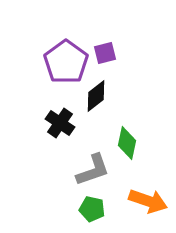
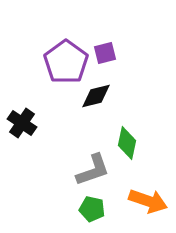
black diamond: rotated 24 degrees clockwise
black cross: moved 38 px left
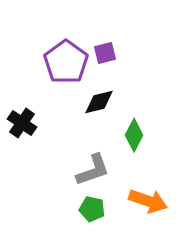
black diamond: moved 3 px right, 6 px down
green diamond: moved 7 px right, 8 px up; rotated 16 degrees clockwise
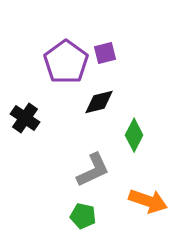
black cross: moved 3 px right, 5 px up
gray L-shape: rotated 6 degrees counterclockwise
green pentagon: moved 9 px left, 7 px down
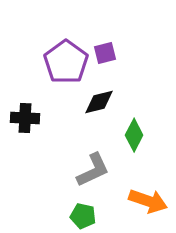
black cross: rotated 32 degrees counterclockwise
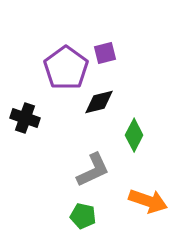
purple pentagon: moved 6 px down
black cross: rotated 16 degrees clockwise
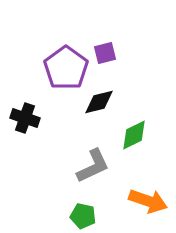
green diamond: rotated 36 degrees clockwise
gray L-shape: moved 4 px up
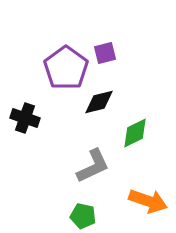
green diamond: moved 1 px right, 2 px up
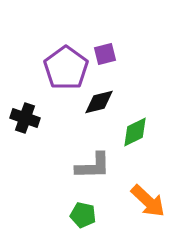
purple square: moved 1 px down
green diamond: moved 1 px up
gray L-shape: rotated 24 degrees clockwise
orange arrow: rotated 24 degrees clockwise
green pentagon: moved 1 px up
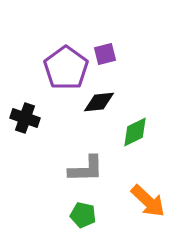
black diamond: rotated 8 degrees clockwise
gray L-shape: moved 7 px left, 3 px down
